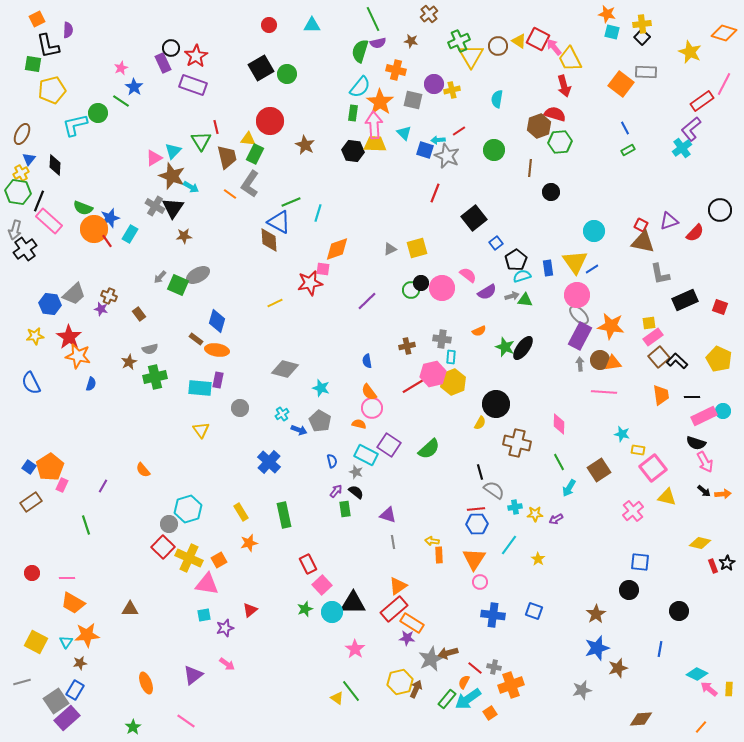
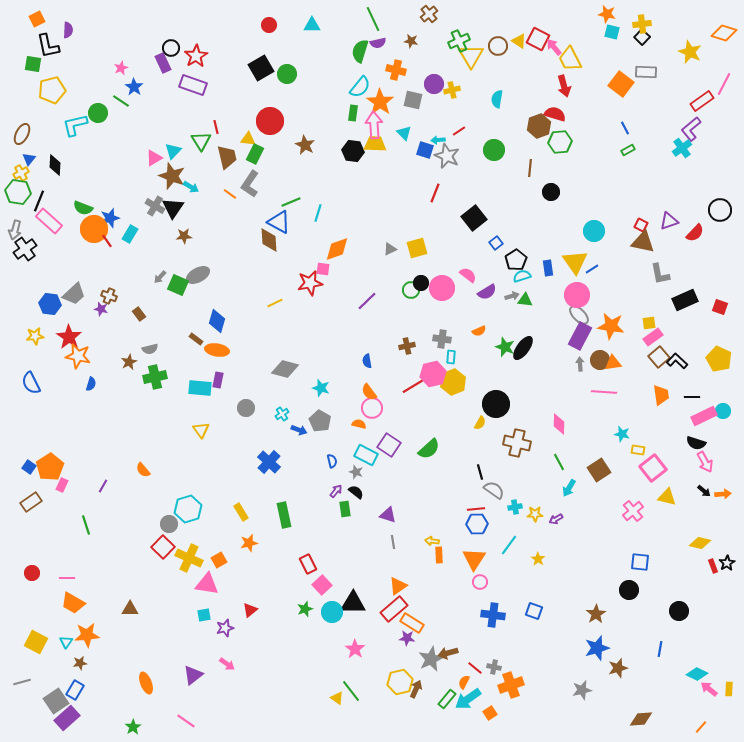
gray circle at (240, 408): moved 6 px right
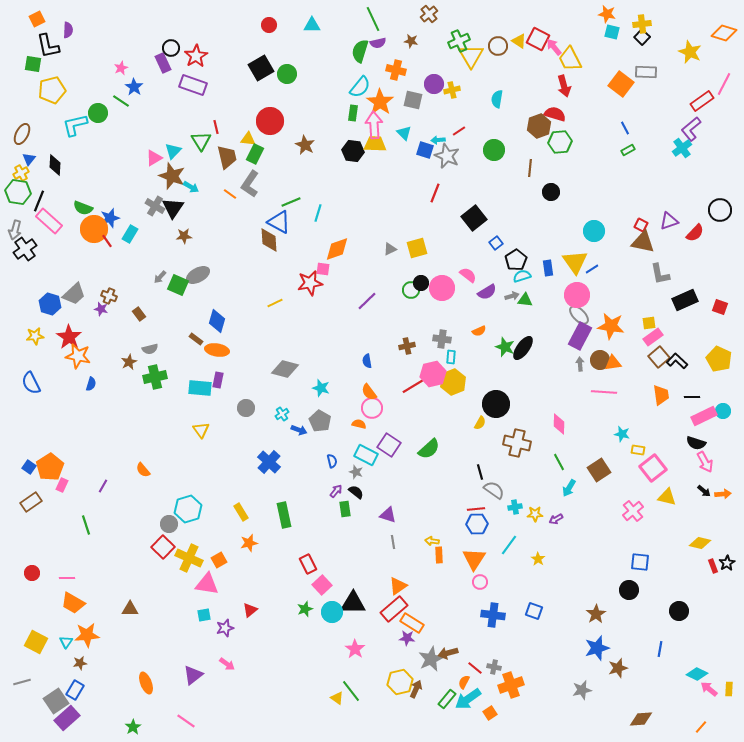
blue hexagon at (50, 304): rotated 10 degrees clockwise
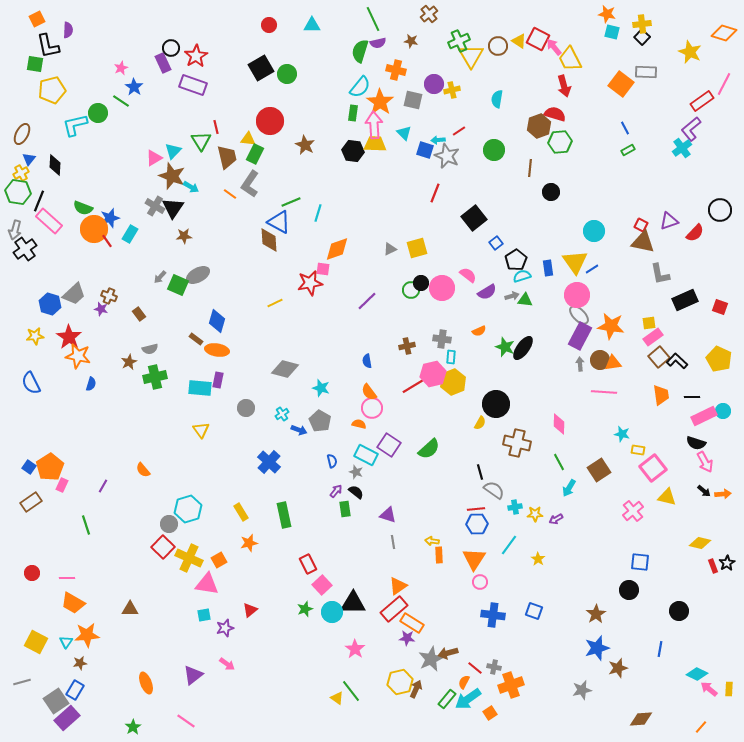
green square at (33, 64): moved 2 px right
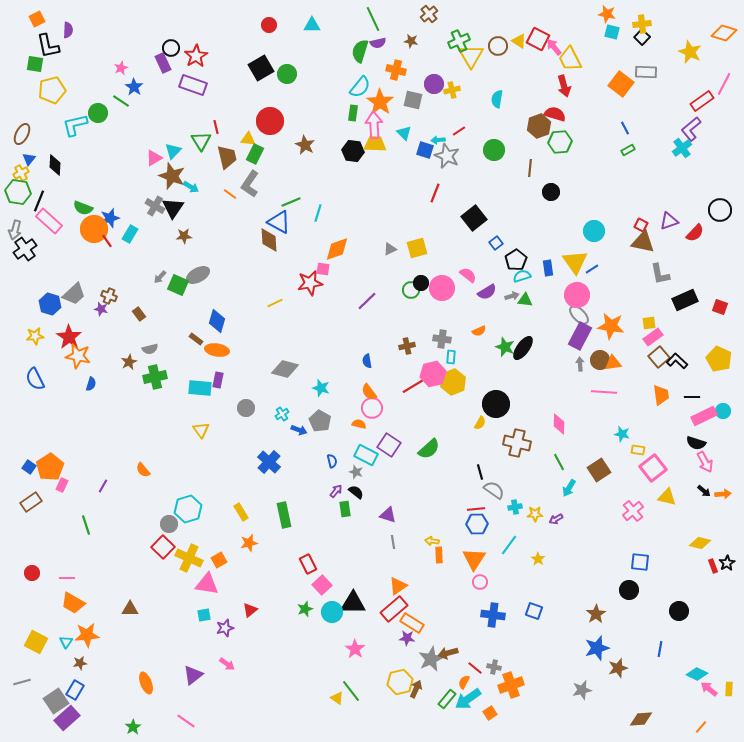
blue semicircle at (31, 383): moved 4 px right, 4 px up
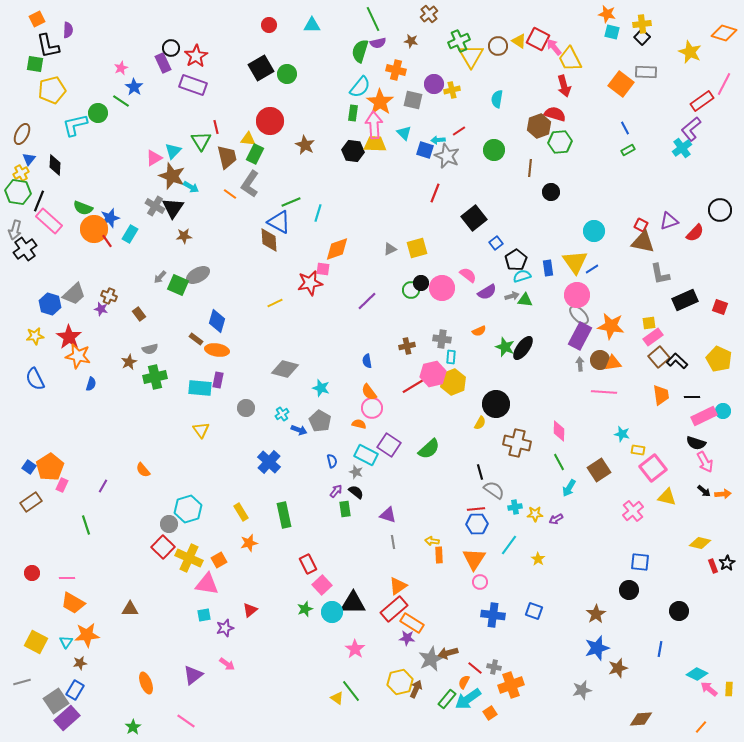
pink diamond at (559, 424): moved 7 px down
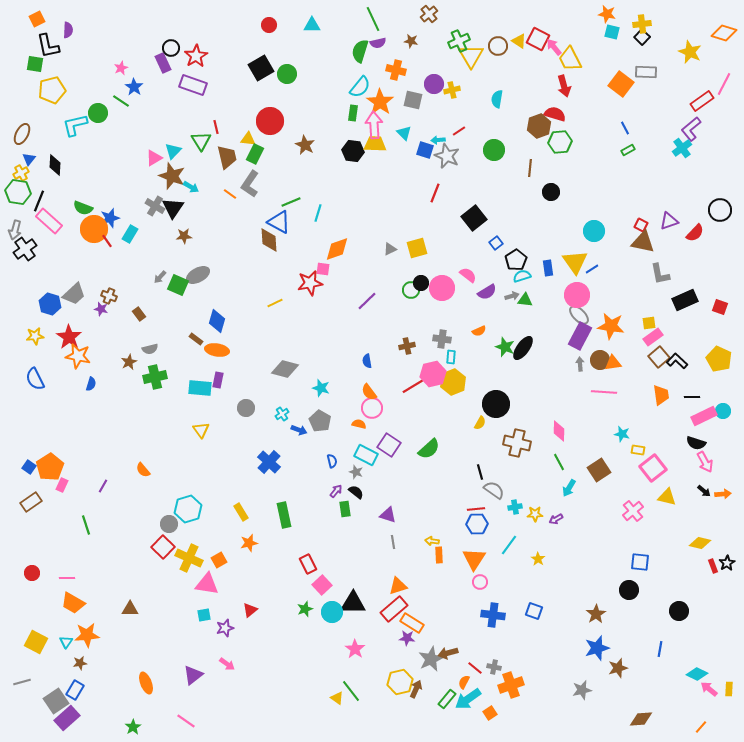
orange triangle at (398, 586): rotated 18 degrees clockwise
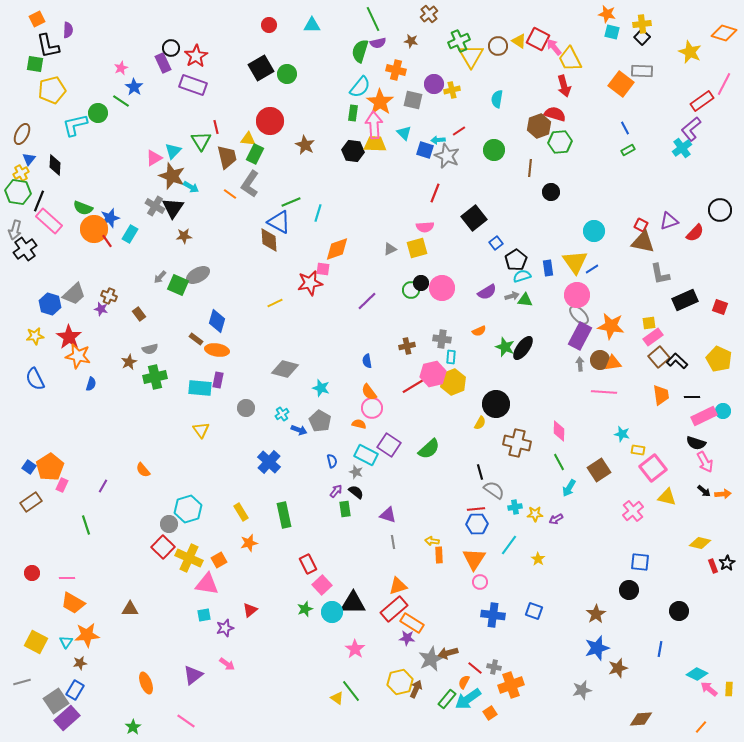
gray rectangle at (646, 72): moved 4 px left, 1 px up
pink semicircle at (468, 275): moved 43 px left, 48 px up; rotated 138 degrees clockwise
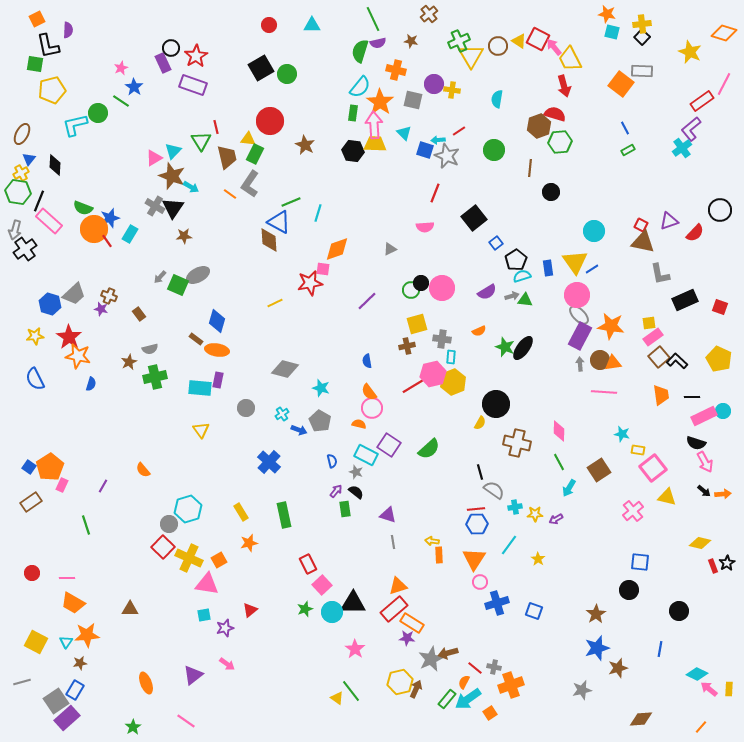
yellow cross at (452, 90): rotated 21 degrees clockwise
yellow square at (417, 248): moved 76 px down
blue cross at (493, 615): moved 4 px right, 12 px up; rotated 25 degrees counterclockwise
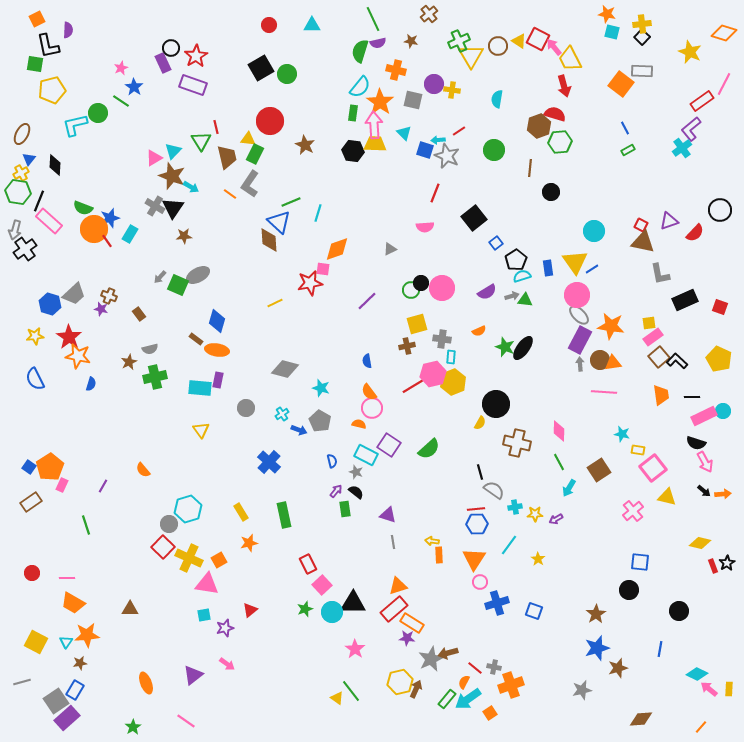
blue triangle at (279, 222): rotated 15 degrees clockwise
purple rectangle at (580, 336): moved 4 px down
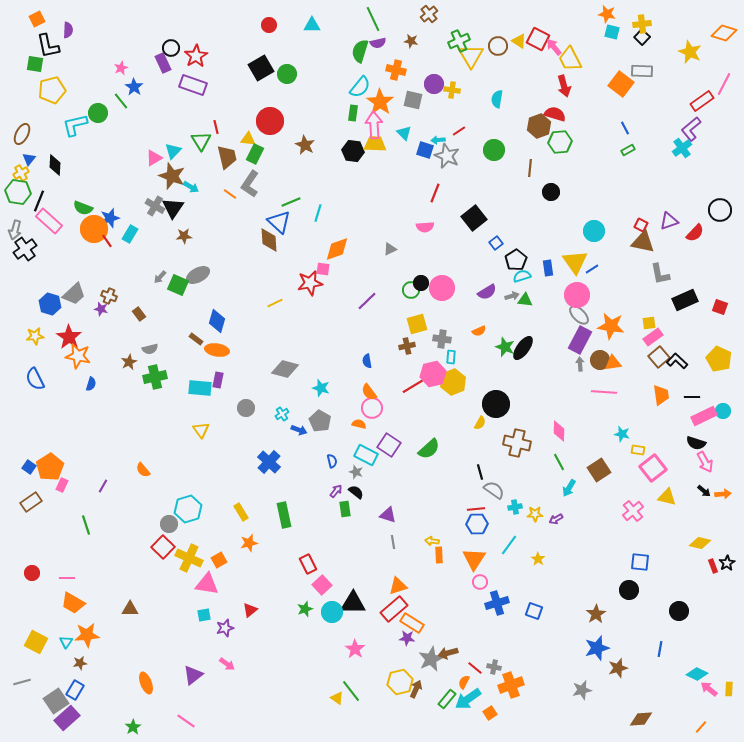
green line at (121, 101): rotated 18 degrees clockwise
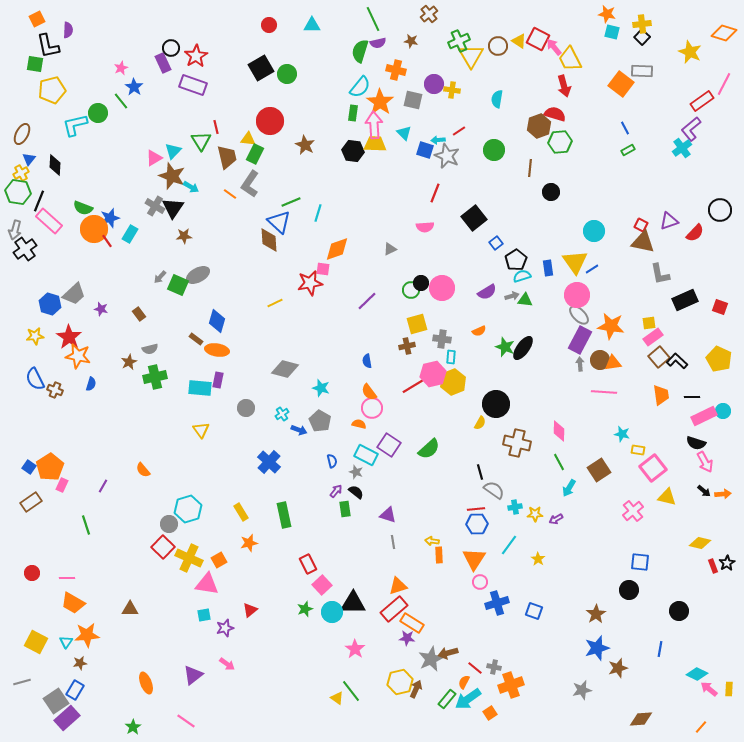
brown cross at (109, 296): moved 54 px left, 94 px down
